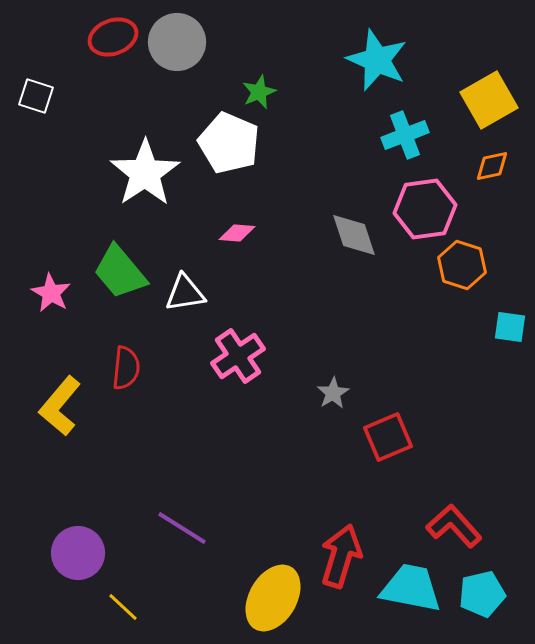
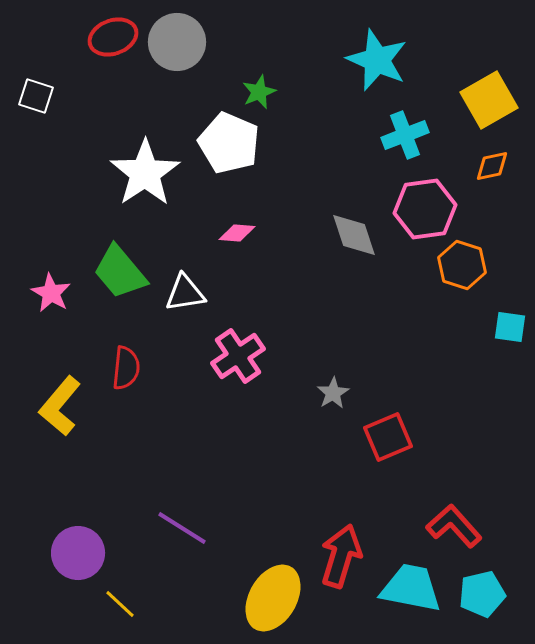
yellow line: moved 3 px left, 3 px up
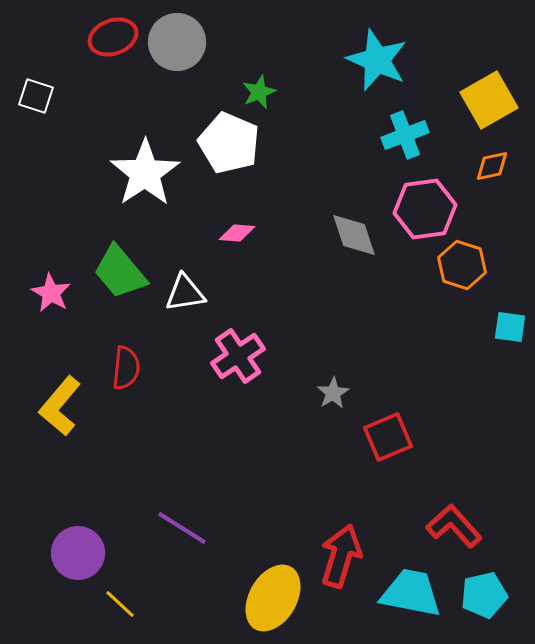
cyan trapezoid: moved 5 px down
cyan pentagon: moved 2 px right, 1 px down
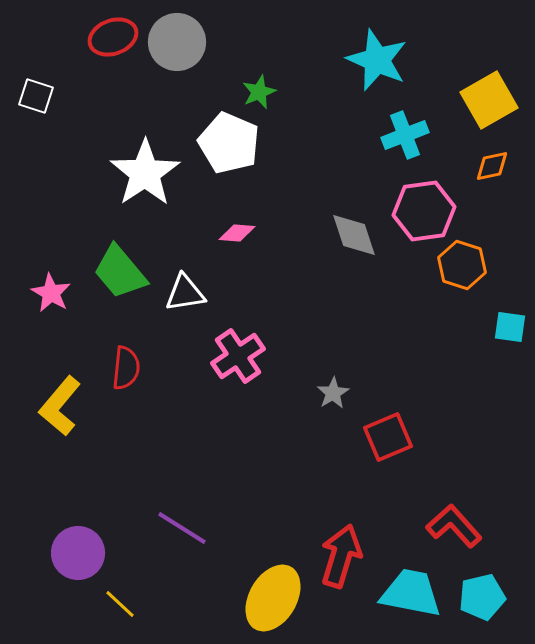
pink hexagon: moved 1 px left, 2 px down
cyan pentagon: moved 2 px left, 2 px down
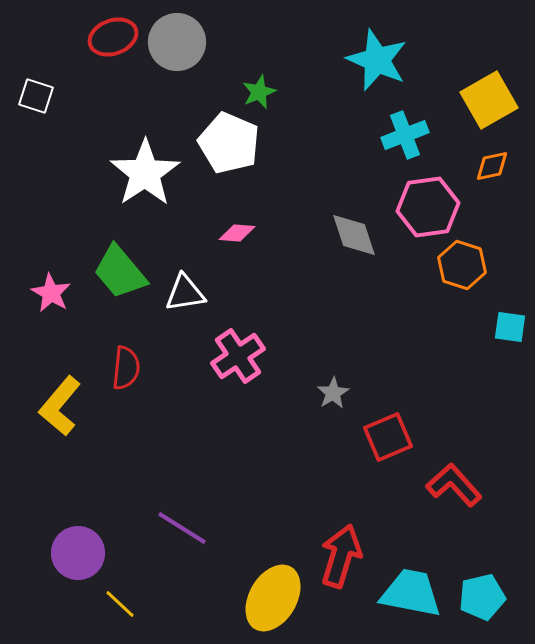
pink hexagon: moved 4 px right, 4 px up
red L-shape: moved 41 px up
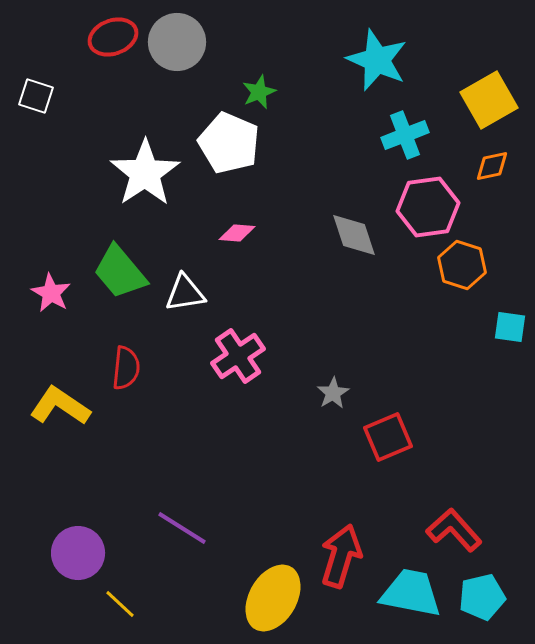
yellow L-shape: rotated 84 degrees clockwise
red L-shape: moved 45 px down
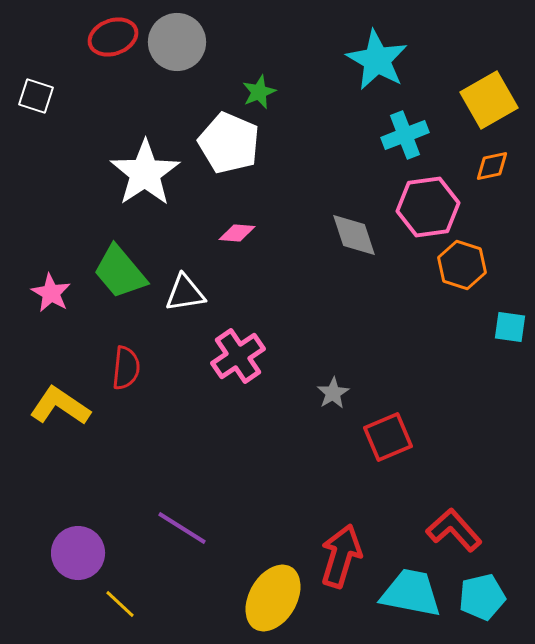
cyan star: rotated 6 degrees clockwise
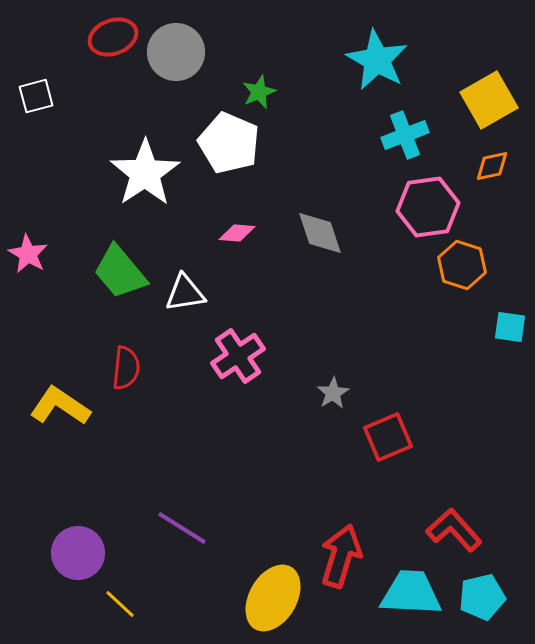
gray circle: moved 1 px left, 10 px down
white square: rotated 33 degrees counterclockwise
gray diamond: moved 34 px left, 2 px up
pink star: moved 23 px left, 39 px up
cyan trapezoid: rotated 8 degrees counterclockwise
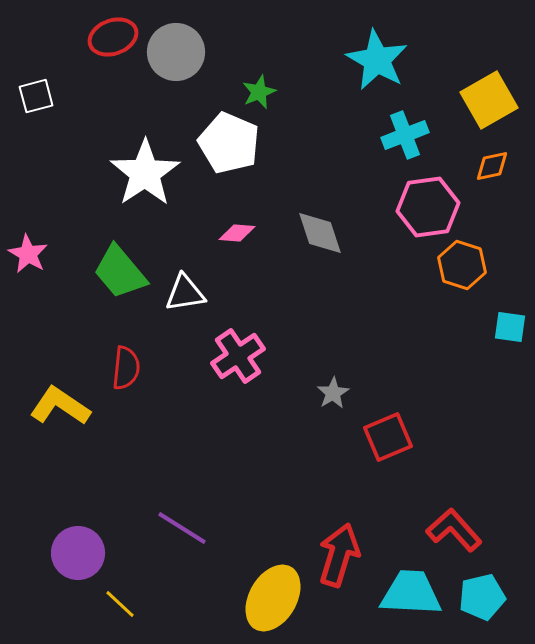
red arrow: moved 2 px left, 1 px up
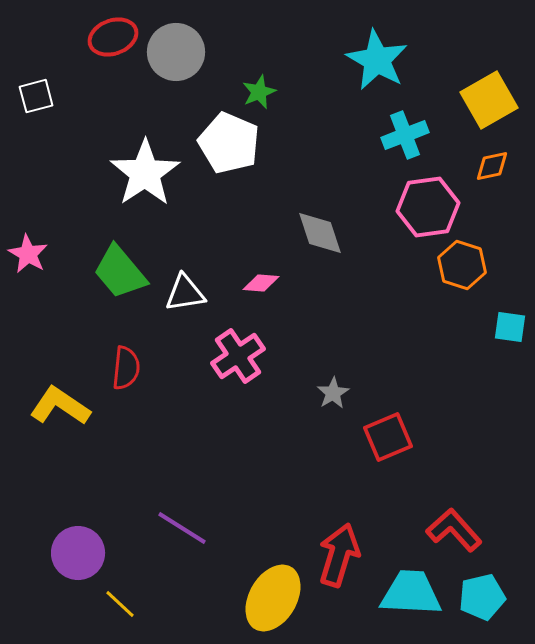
pink diamond: moved 24 px right, 50 px down
